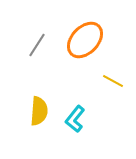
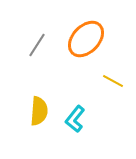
orange ellipse: moved 1 px right, 1 px up
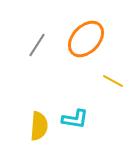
yellow semicircle: moved 15 px down
cyan L-shape: rotated 120 degrees counterclockwise
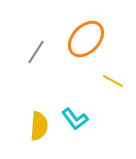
gray line: moved 1 px left, 7 px down
cyan L-shape: rotated 44 degrees clockwise
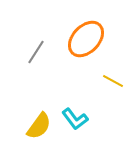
yellow semicircle: rotated 32 degrees clockwise
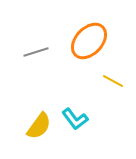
orange ellipse: moved 3 px right, 2 px down
gray line: rotated 40 degrees clockwise
